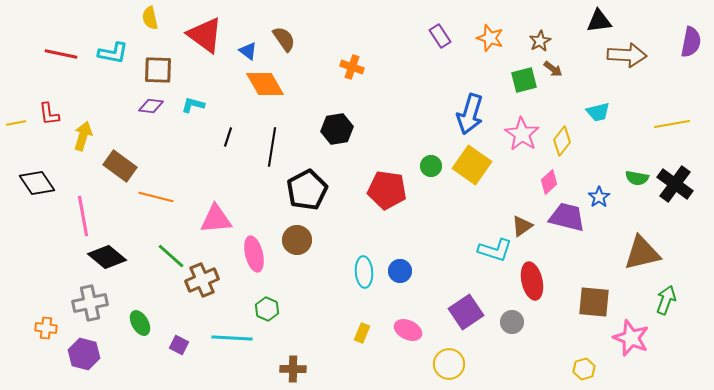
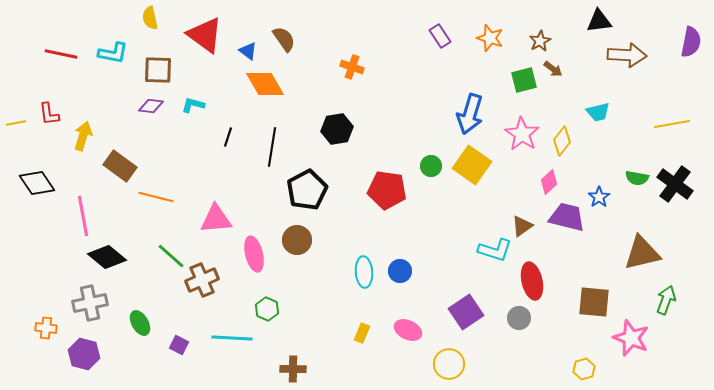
gray circle at (512, 322): moved 7 px right, 4 px up
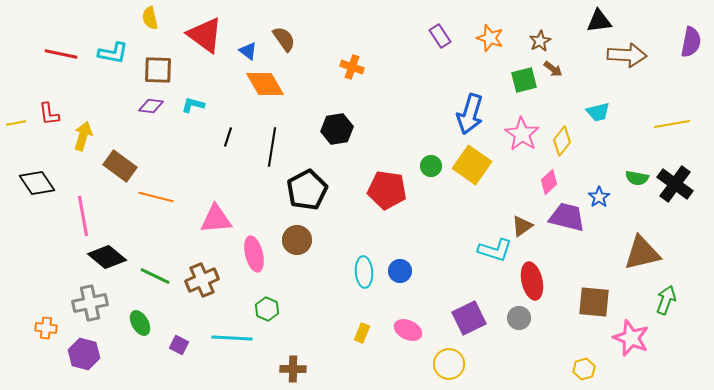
green line at (171, 256): moved 16 px left, 20 px down; rotated 16 degrees counterclockwise
purple square at (466, 312): moved 3 px right, 6 px down; rotated 8 degrees clockwise
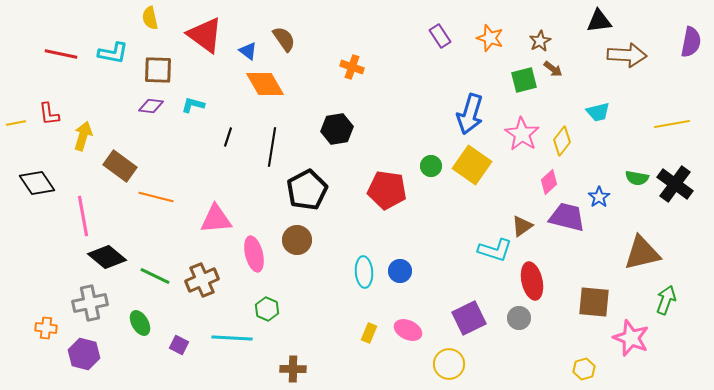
yellow rectangle at (362, 333): moved 7 px right
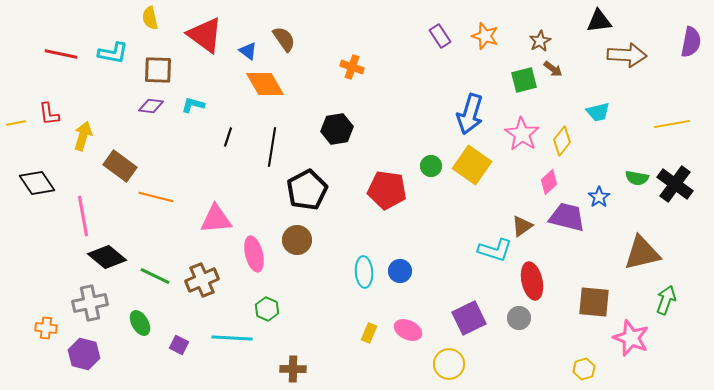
orange star at (490, 38): moved 5 px left, 2 px up
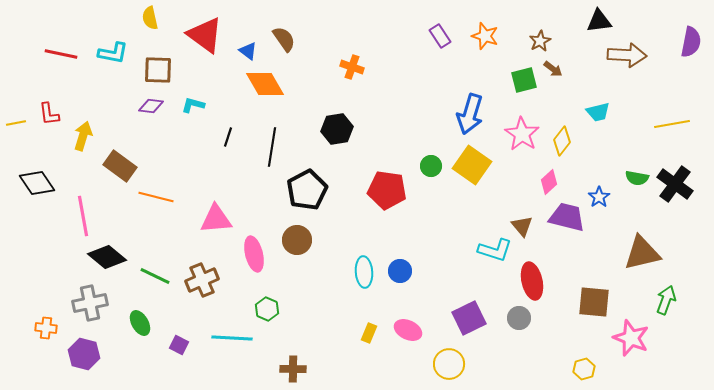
brown triangle at (522, 226): rotated 35 degrees counterclockwise
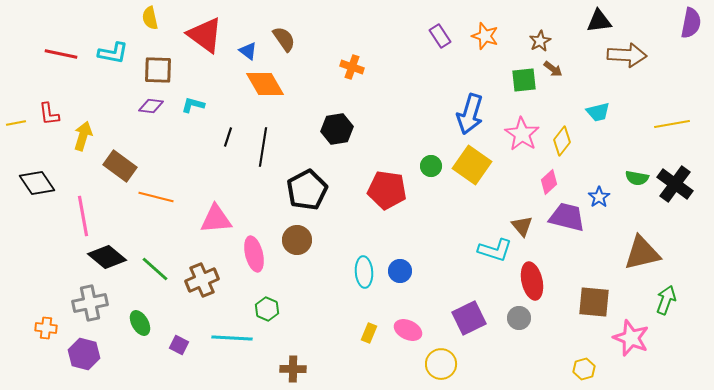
purple semicircle at (691, 42): moved 19 px up
green square at (524, 80): rotated 8 degrees clockwise
black line at (272, 147): moved 9 px left
green line at (155, 276): moved 7 px up; rotated 16 degrees clockwise
yellow circle at (449, 364): moved 8 px left
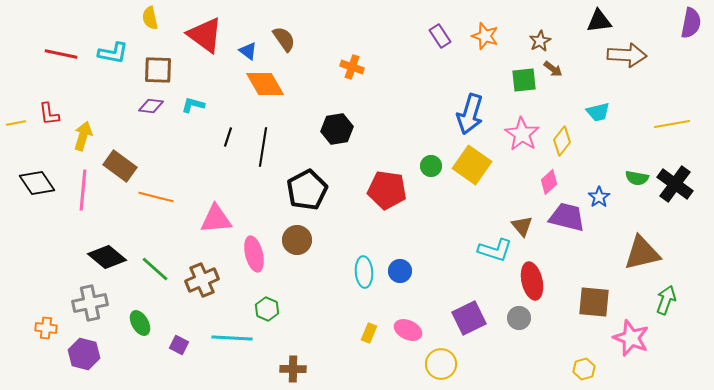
pink line at (83, 216): moved 26 px up; rotated 15 degrees clockwise
